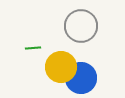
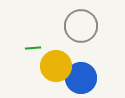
yellow circle: moved 5 px left, 1 px up
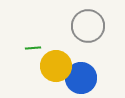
gray circle: moved 7 px right
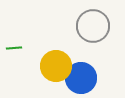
gray circle: moved 5 px right
green line: moved 19 px left
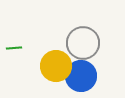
gray circle: moved 10 px left, 17 px down
blue circle: moved 2 px up
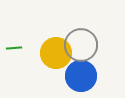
gray circle: moved 2 px left, 2 px down
yellow circle: moved 13 px up
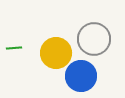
gray circle: moved 13 px right, 6 px up
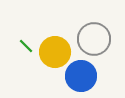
green line: moved 12 px right, 2 px up; rotated 49 degrees clockwise
yellow circle: moved 1 px left, 1 px up
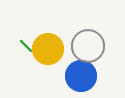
gray circle: moved 6 px left, 7 px down
yellow circle: moved 7 px left, 3 px up
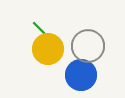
green line: moved 13 px right, 18 px up
blue circle: moved 1 px up
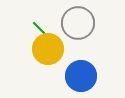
gray circle: moved 10 px left, 23 px up
blue circle: moved 1 px down
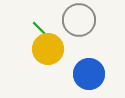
gray circle: moved 1 px right, 3 px up
blue circle: moved 8 px right, 2 px up
